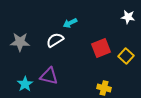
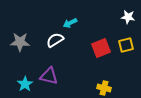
yellow square: moved 11 px up; rotated 35 degrees clockwise
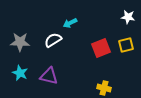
white semicircle: moved 2 px left
cyan star: moved 5 px left, 11 px up; rotated 14 degrees counterclockwise
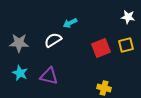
gray star: moved 1 px left, 1 px down
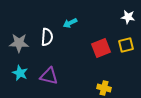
white semicircle: moved 6 px left, 3 px up; rotated 126 degrees clockwise
